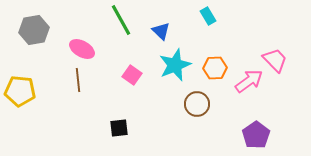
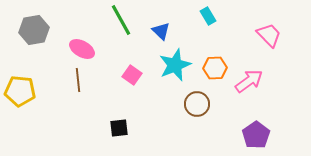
pink trapezoid: moved 6 px left, 25 px up
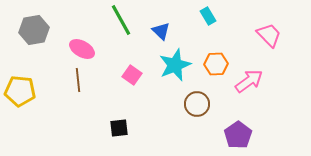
orange hexagon: moved 1 px right, 4 px up
purple pentagon: moved 18 px left
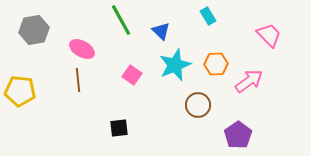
brown circle: moved 1 px right, 1 px down
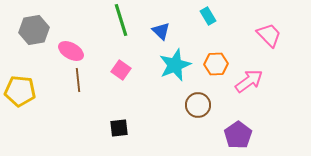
green line: rotated 12 degrees clockwise
pink ellipse: moved 11 px left, 2 px down
pink square: moved 11 px left, 5 px up
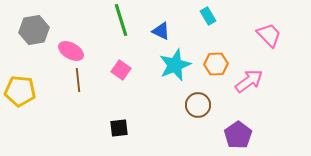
blue triangle: rotated 18 degrees counterclockwise
